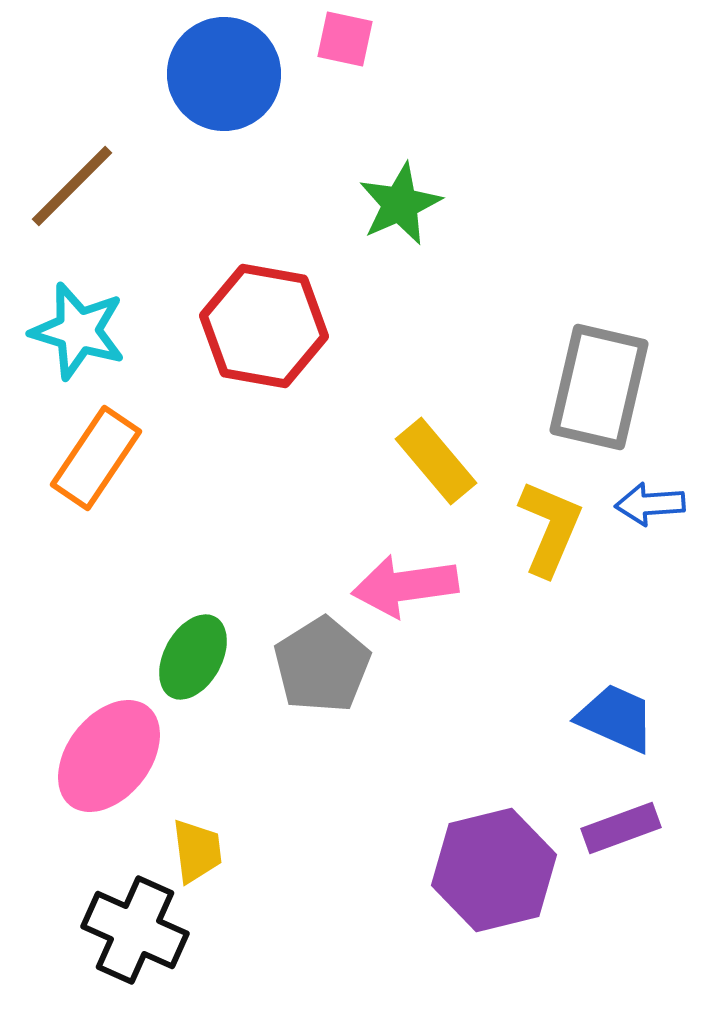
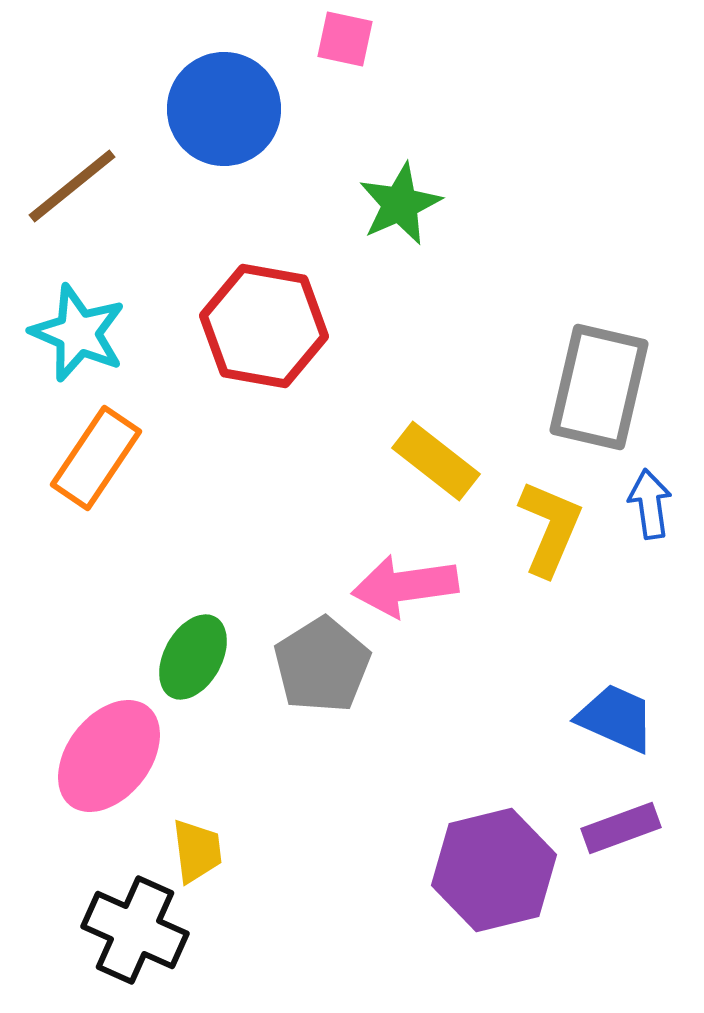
blue circle: moved 35 px down
brown line: rotated 6 degrees clockwise
cyan star: moved 2 px down; rotated 6 degrees clockwise
yellow rectangle: rotated 12 degrees counterclockwise
blue arrow: rotated 86 degrees clockwise
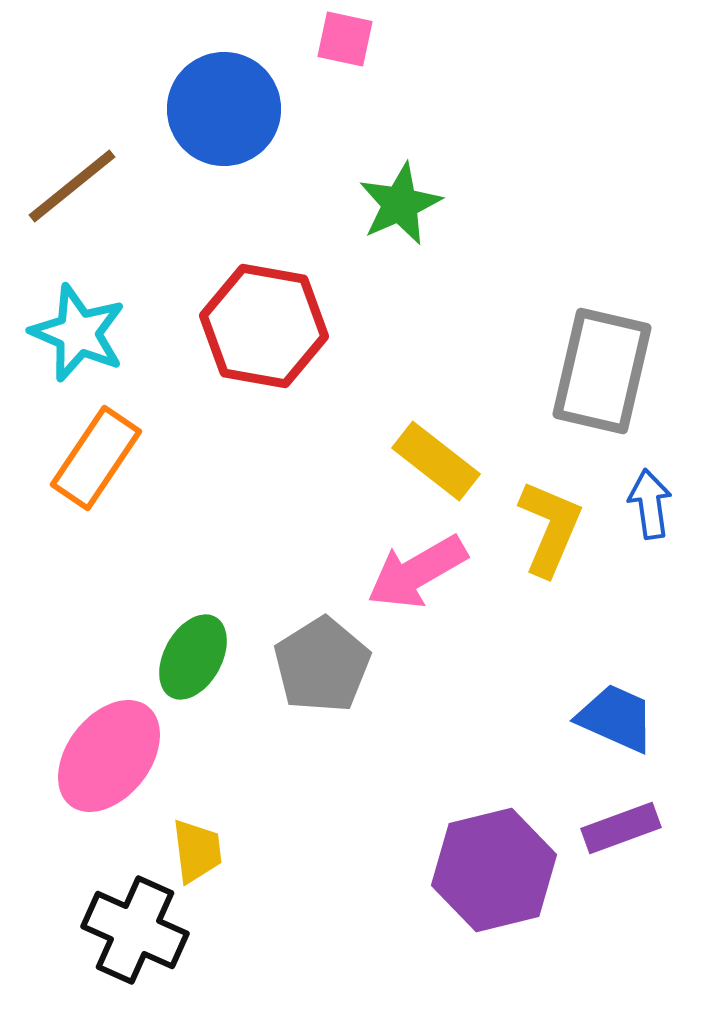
gray rectangle: moved 3 px right, 16 px up
pink arrow: moved 12 px right, 14 px up; rotated 22 degrees counterclockwise
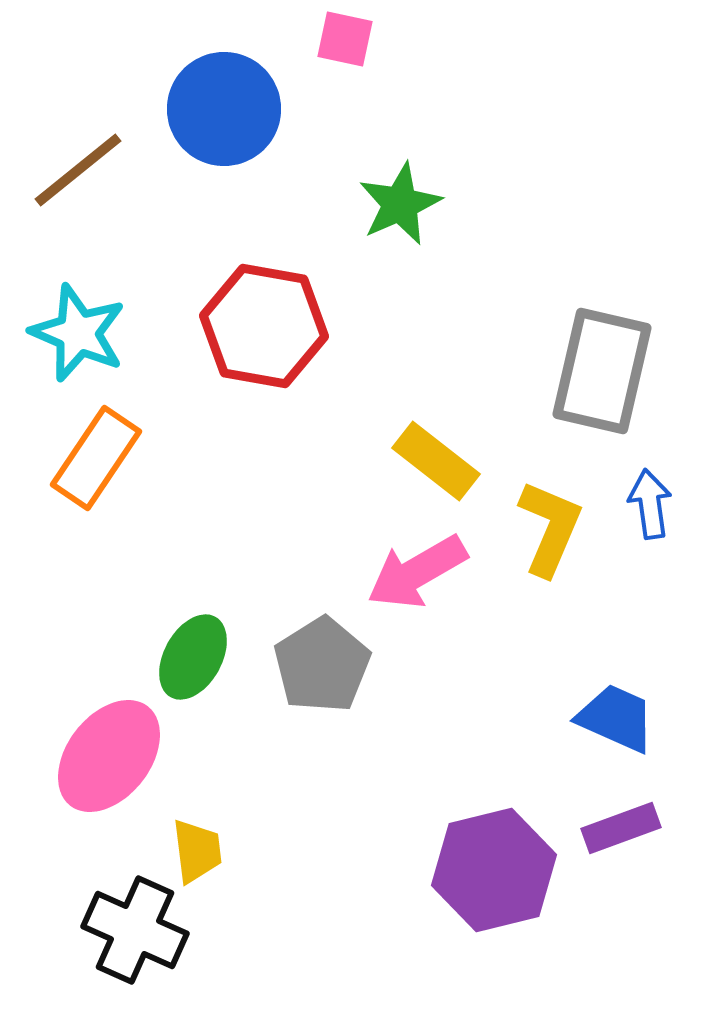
brown line: moved 6 px right, 16 px up
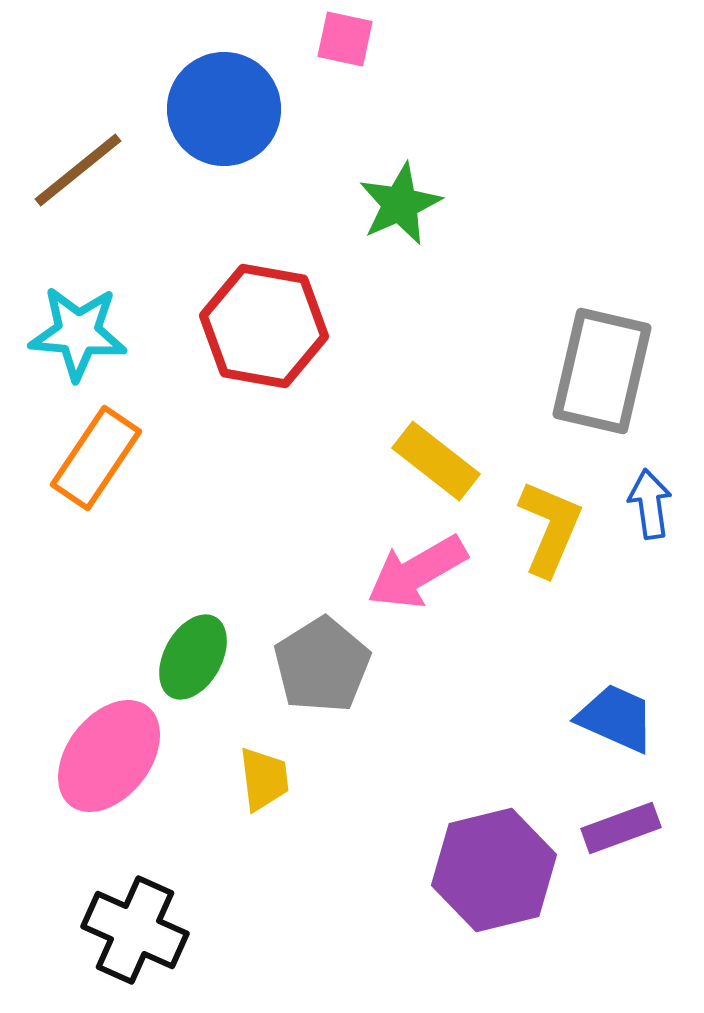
cyan star: rotated 18 degrees counterclockwise
yellow trapezoid: moved 67 px right, 72 px up
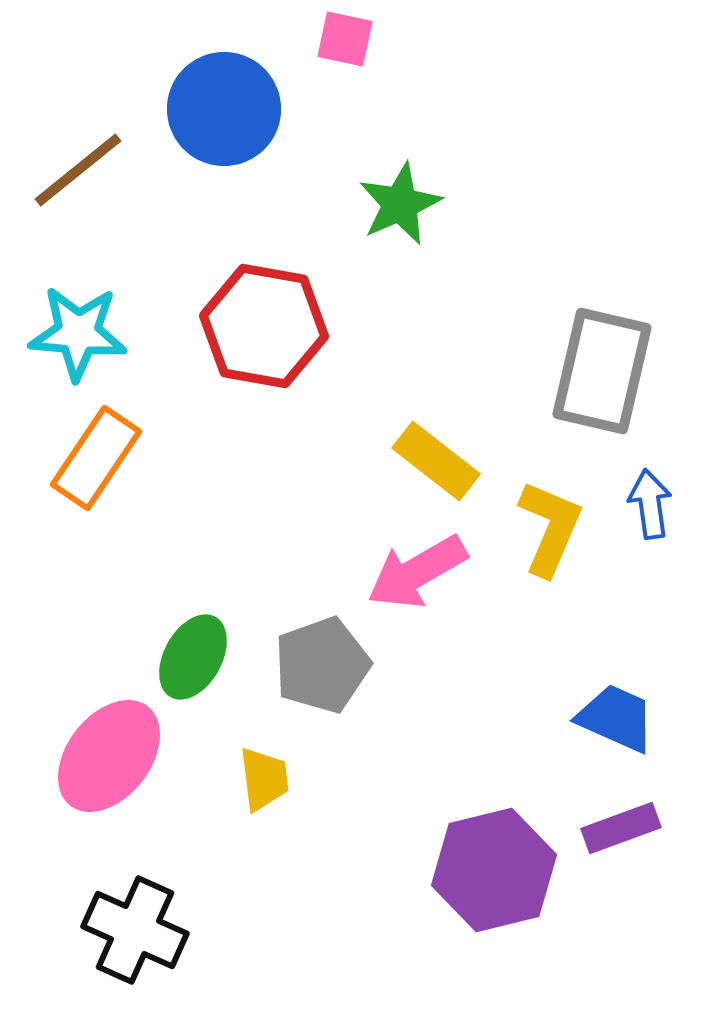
gray pentagon: rotated 12 degrees clockwise
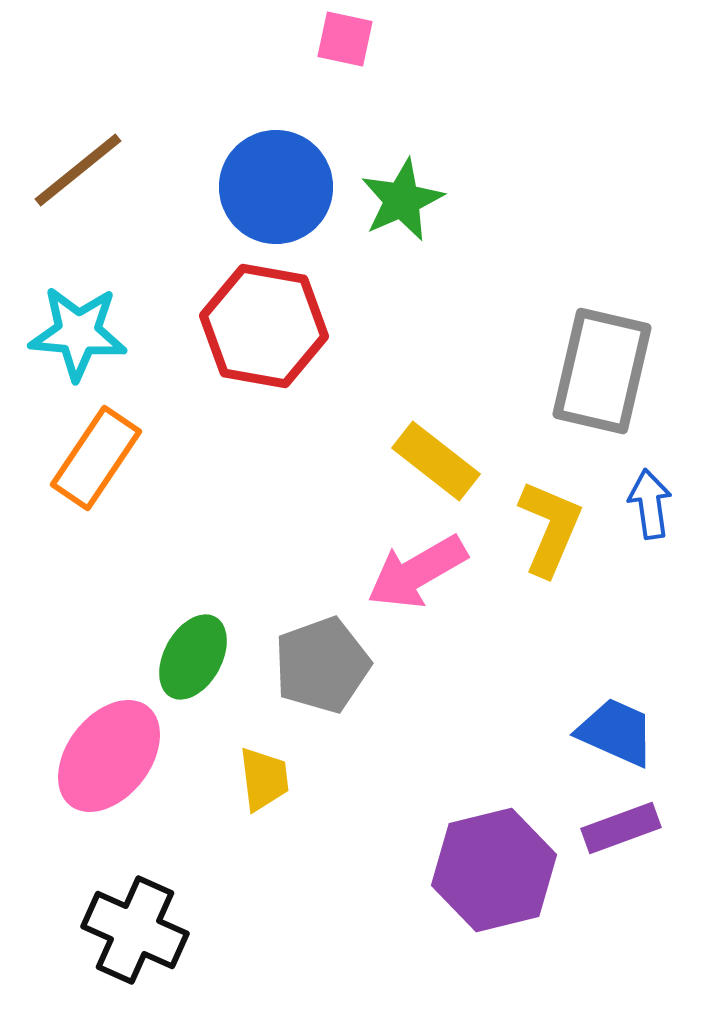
blue circle: moved 52 px right, 78 px down
green star: moved 2 px right, 4 px up
blue trapezoid: moved 14 px down
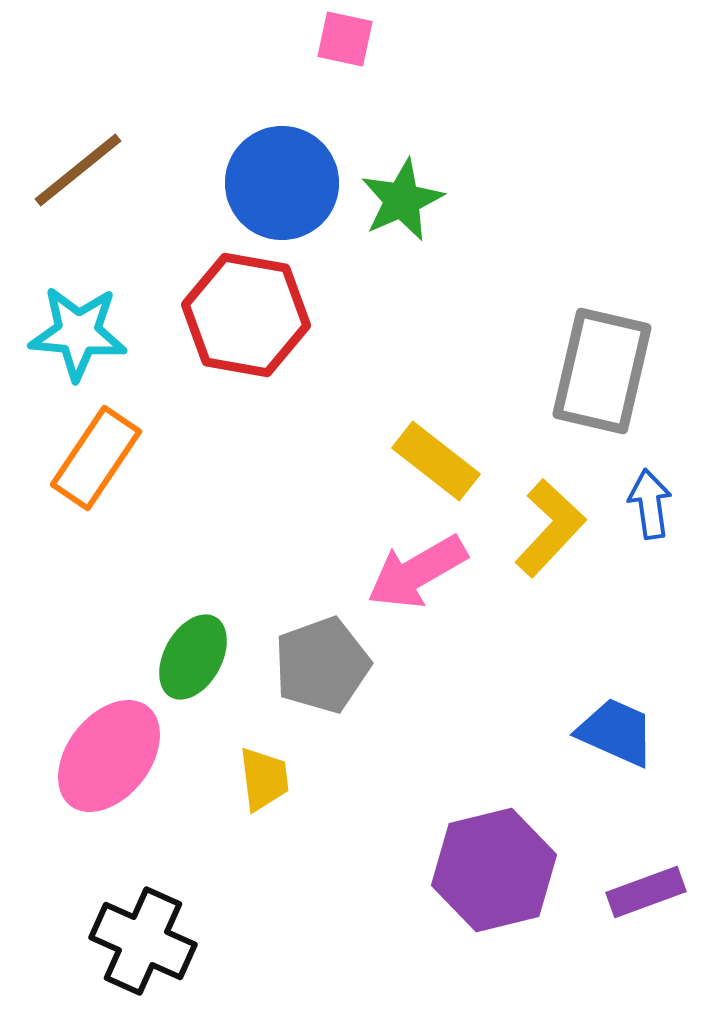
blue circle: moved 6 px right, 4 px up
red hexagon: moved 18 px left, 11 px up
yellow L-shape: rotated 20 degrees clockwise
purple rectangle: moved 25 px right, 64 px down
black cross: moved 8 px right, 11 px down
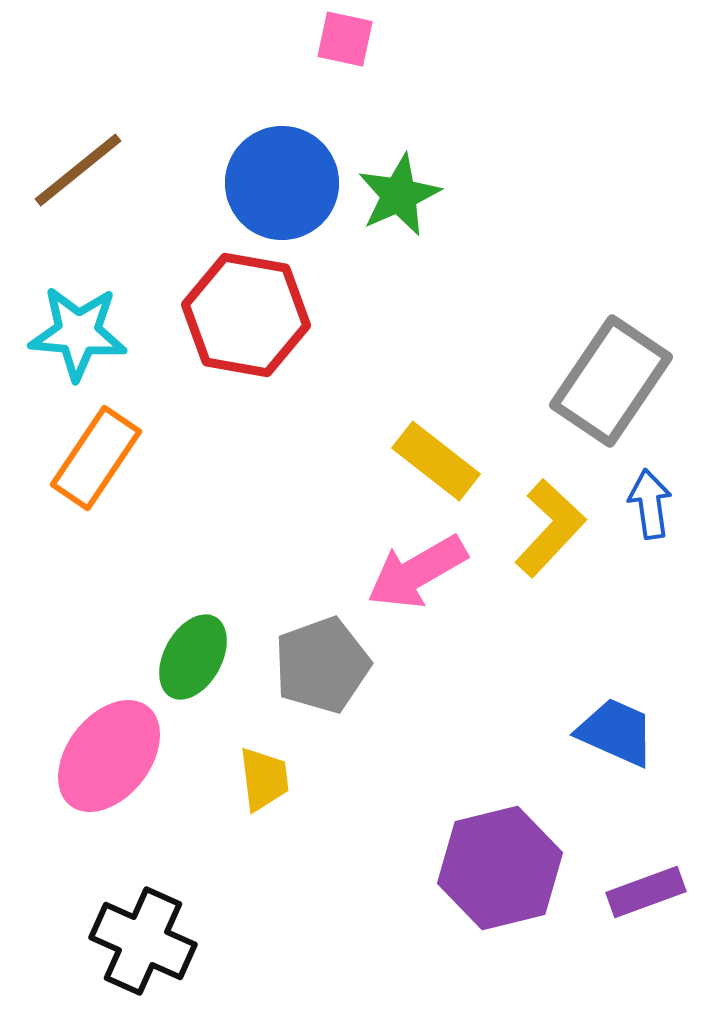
green star: moved 3 px left, 5 px up
gray rectangle: moved 9 px right, 10 px down; rotated 21 degrees clockwise
purple hexagon: moved 6 px right, 2 px up
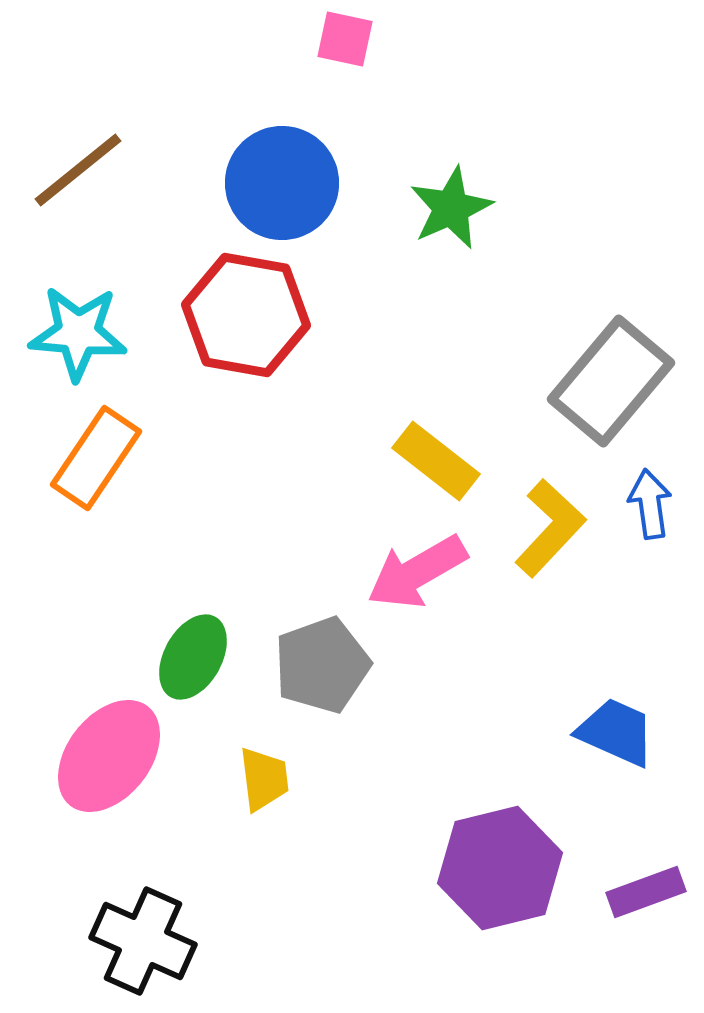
green star: moved 52 px right, 13 px down
gray rectangle: rotated 6 degrees clockwise
